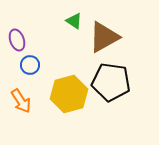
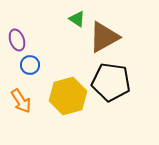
green triangle: moved 3 px right, 2 px up
yellow hexagon: moved 1 px left, 2 px down
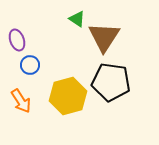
brown triangle: rotated 28 degrees counterclockwise
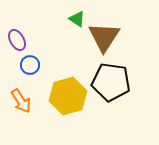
purple ellipse: rotated 10 degrees counterclockwise
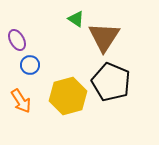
green triangle: moved 1 px left
black pentagon: rotated 15 degrees clockwise
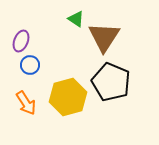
purple ellipse: moved 4 px right, 1 px down; rotated 50 degrees clockwise
yellow hexagon: moved 1 px down
orange arrow: moved 5 px right, 2 px down
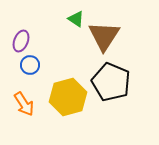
brown triangle: moved 1 px up
orange arrow: moved 2 px left, 1 px down
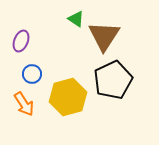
blue circle: moved 2 px right, 9 px down
black pentagon: moved 2 px right, 2 px up; rotated 24 degrees clockwise
